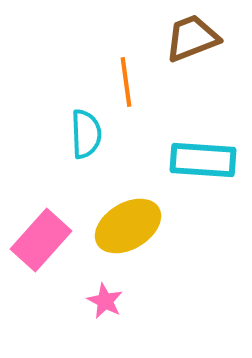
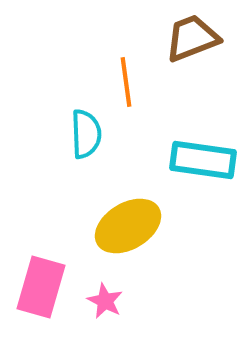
cyan rectangle: rotated 4 degrees clockwise
pink rectangle: moved 47 px down; rotated 26 degrees counterclockwise
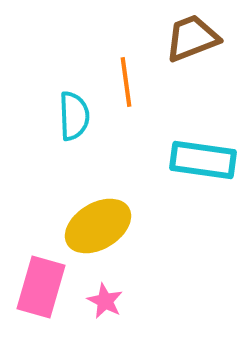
cyan semicircle: moved 12 px left, 18 px up
yellow ellipse: moved 30 px left
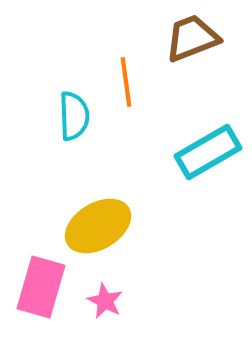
cyan rectangle: moved 5 px right, 8 px up; rotated 38 degrees counterclockwise
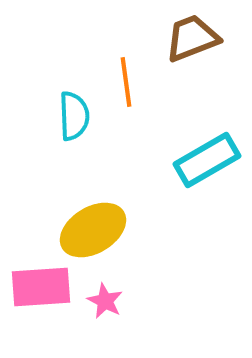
cyan rectangle: moved 1 px left, 8 px down
yellow ellipse: moved 5 px left, 4 px down
pink rectangle: rotated 70 degrees clockwise
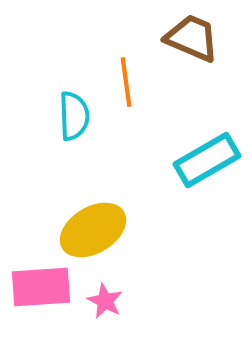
brown trapezoid: rotated 44 degrees clockwise
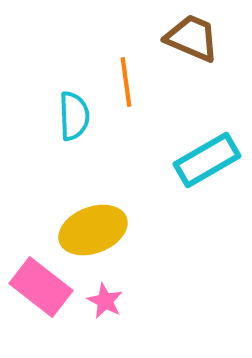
yellow ellipse: rotated 10 degrees clockwise
pink rectangle: rotated 42 degrees clockwise
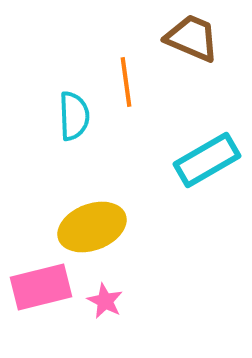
yellow ellipse: moved 1 px left, 3 px up
pink rectangle: rotated 52 degrees counterclockwise
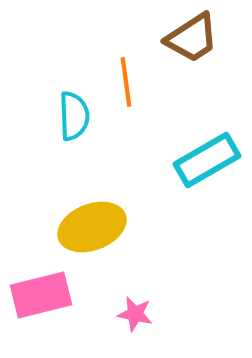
brown trapezoid: rotated 124 degrees clockwise
pink rectangle: moved 8 px down
pink star: moved 30 px right, 13 px down; rotated 15 degrees counterclockwise
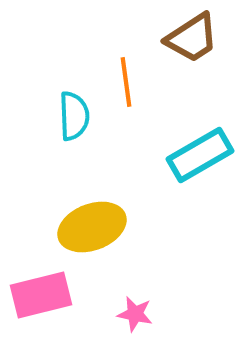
cyan rectangle: moved 7 px left, 5 px up
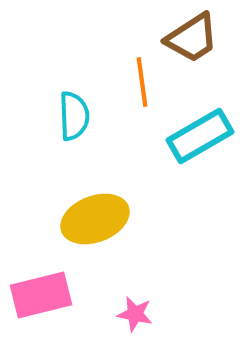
orange line: moved 16 px right
cyan rectangle: moved 19 px up
yellow ellipse: moved 3 px right, 8 px up
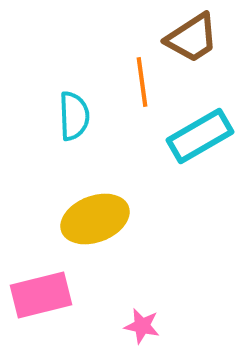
pink star: moved 7 px right, 12 px down
